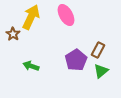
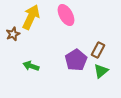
brown star: rotated 16 degrees clockwise
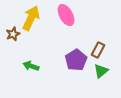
yellow arrow: moved 1 px down
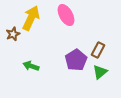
green triangle: moved 1 px left, 1 px down
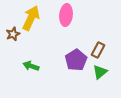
pink ellipse: rotated 35 degrees clockwise
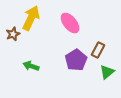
pink ellipse: moved 4 px right, 8 px down; rotated 45 degrees counterclockwise
green triangle: moved 7 px right
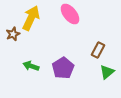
pink ellipse: moved 9 px up
purple pentagon: moved 13 px left, 8 px down
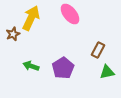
green triangle: rotated 28 degrees clockwise
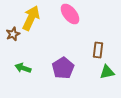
brown rectangle: rotated 21 degrees counterclockwise
green arrow: moved 8 px left, 2 px down
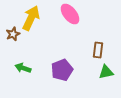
purple pentagon: moved 1 px left, 2 px down; rotated 10 degrees clockwise
green triangle: moved 1 px left
